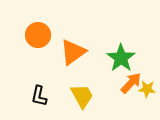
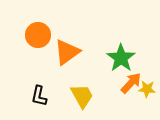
orange triangle: moved 6 px left
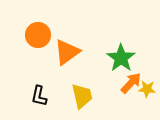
yellow trapezoid: rotated 16 degrees clockwise
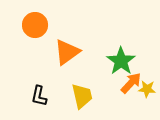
orange circle: moved 3 px left, 10 px up
green star: moved 3 px down
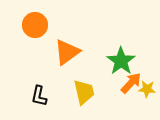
yellow trapezoid: moved 2 px right, 4 px up
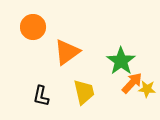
orange circle: moved 2 px left, 2 px down
orange arrow: moved 1 px right
black L-shape: moved 2 px right
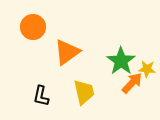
yellow star: moved 20 px up
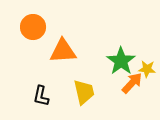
orange triangle: moved 4 px left, 1 px up; rotated 32 degrees clockwise
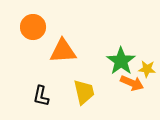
orange arrow: rotated 70 degrees clockwise
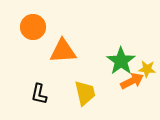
orange arrow: moved 2 px up; rotated 50 degrees counterclockwise
yellow trapezoid: moved 1 px right, 1 px down
black L-shape: moved 2 px left, 2 px up
